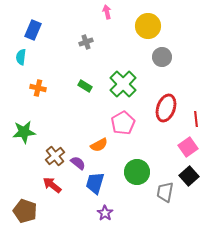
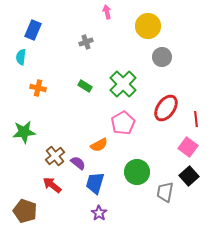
red ellipse: rotated 16 degrees clockwise
pink square: rotated 18 degrees counterclockwise
purple star: moved 6 px left
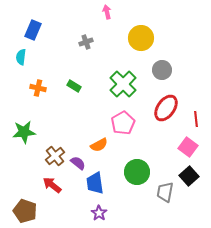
yellow circle: moved 7 px left, 12 px down
gray circle: moved 13 px down
green rectangle: moved 11 px left
blue trapezoid: rotated 25 degrees counterclockwise
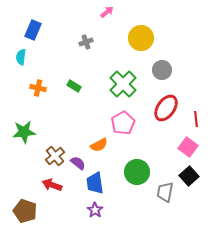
pink arrow: rotated 64 degrees clockwise
red arrow: rotated 18 degrees counterclockwise
purple star: moved 4 px left, 3 px up
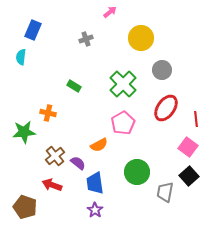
pink arrow: moved 3 px right
gray cross: moved 3 px up
orange cross: moved 10 px right, 25 px down
brown pentagon: moved 4 px up
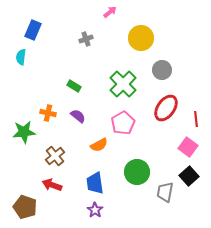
purple semicircle: moved 47 px up
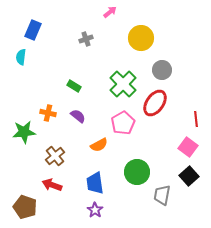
red ellipse: moved 11 px left, 5 px up
gray trapezoid: moved 3 px left, 3 px down
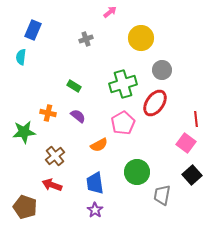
green cross: rotated 28 degrees clockwise
pink square: moved 2 px left, 4 px up
black square: moved 3 px right, 1 px up
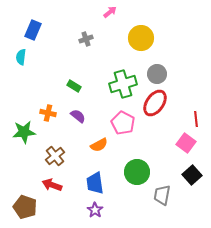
gray circle: moved 5 px left, 4 px down
pink pentagon: rotated 15 degrees counterclockwise
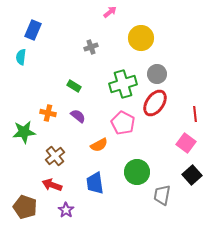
gray cross: moved 5 px right, 8 px down
red line: moved 1 px left, 5 px up
purple star: moved 29 px left
